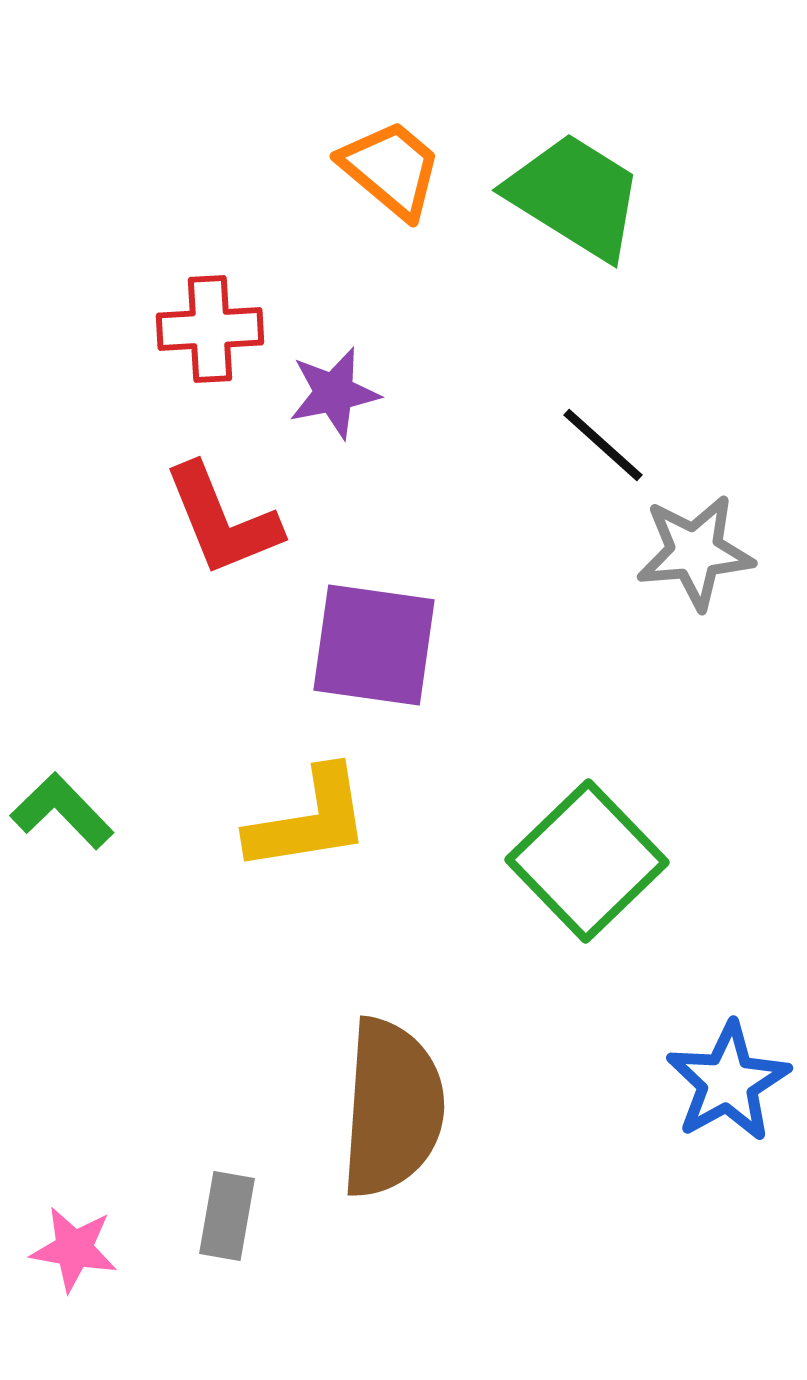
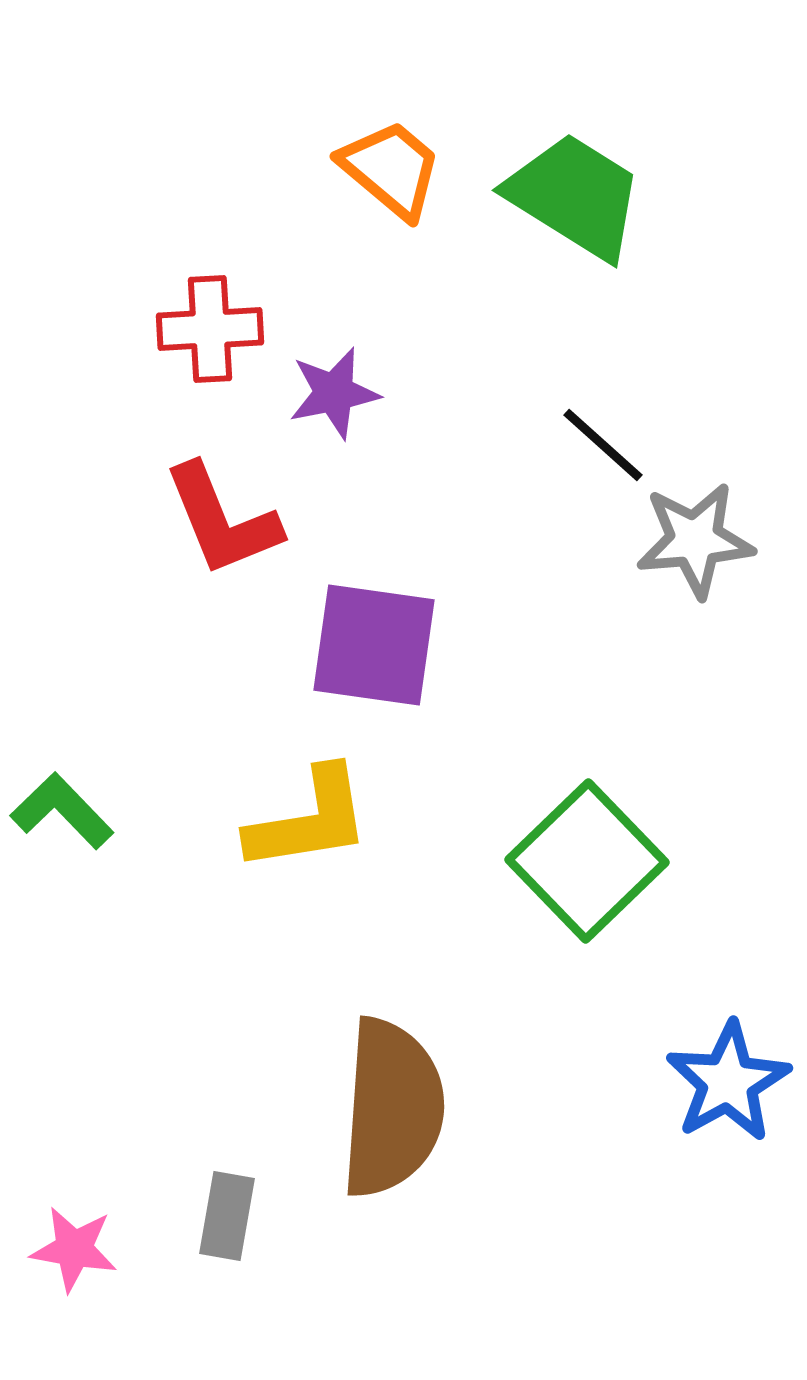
gray star: moved 12 px up
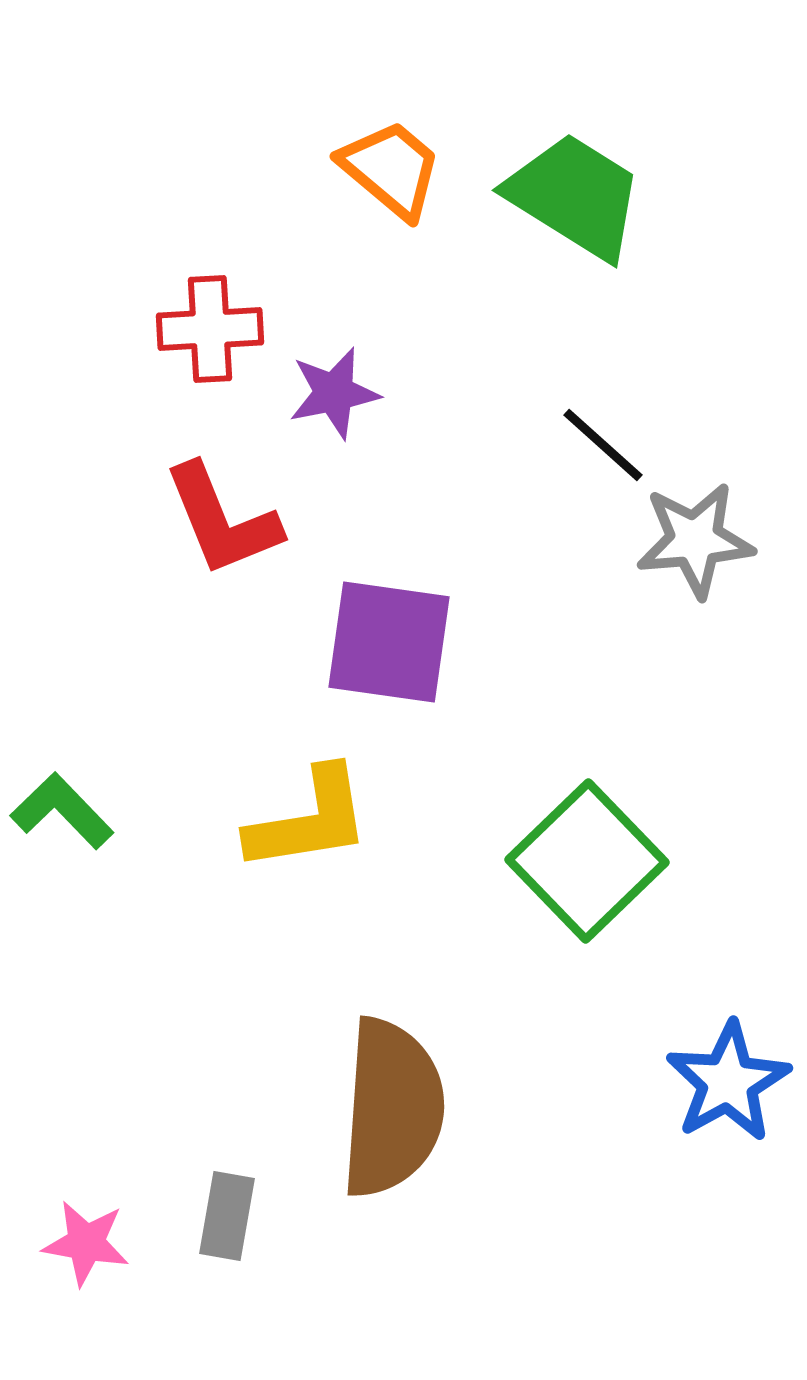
purple square: moved 15 px right, 3 px up
pink star: moved 12 px right, 6 px up
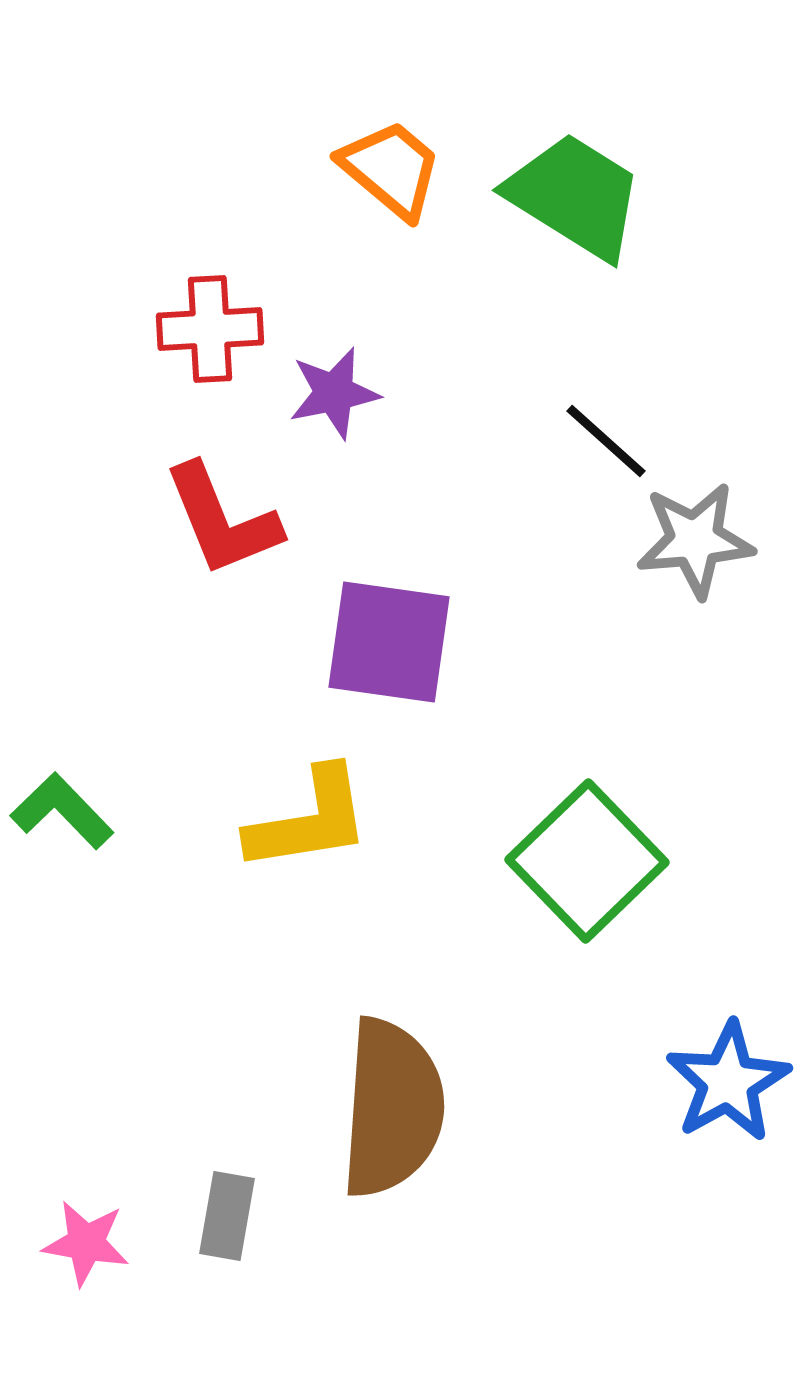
black line: moved 3 px right, 4 px up
